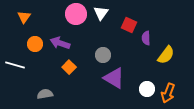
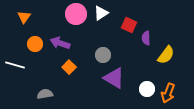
white triangle: rotated 21 degrees clockwise
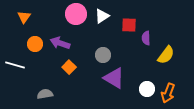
white triangle: moved 1 px right, 3 px down
red square: rotated 21 degrees counterclockwise
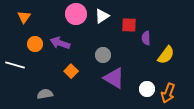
orange square: moved 2 px right, 4 px down
